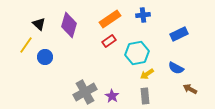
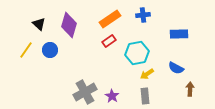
blue rectangle: rotated 24 degrees clockwise
yellow line: moved 5 px down
blue circle: moved 5 px right, 7 px up
brown arrow: rotated 64 degrees clockwise
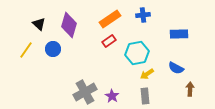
blue circle: moved 3 px right, 1 px up
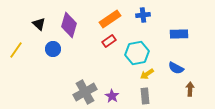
yellow line: moved 10 px left
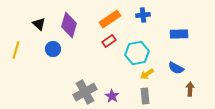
yellow line: rotated 18 degrees counterclockwise
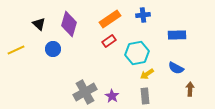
purple diamond: moved 1 px up
blue rectangle: moved 2 px left, 1 px down
yellow line: rotated 48 degrees clockwise
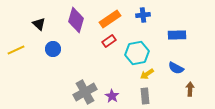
purple diamond: moved 7 px right, 4 px up
